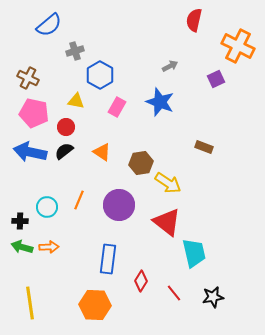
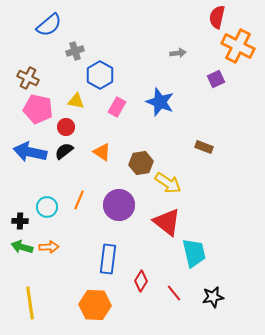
red semicircle: moved 23 px right, 3 px up
gray arrow: moved 8 px right, 13 px up; rotated 21 degrees clockwise
pink pentagon: moved 4 px right, 4 px up
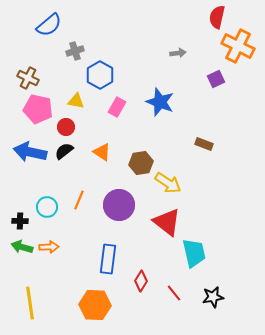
brown rectangle: moved 3 px up
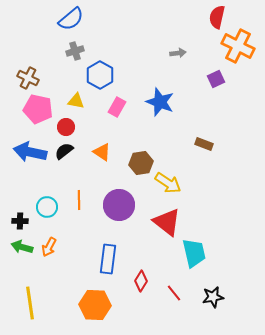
blue semicircle: moved 22 px right, 6 px up
orange line: rotated 24 degrees counterclockwise
orange arrow: rotated 120 degrees clockwise
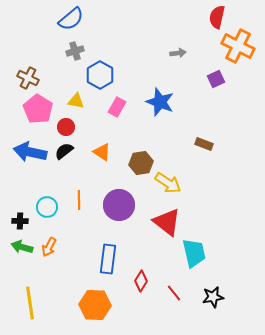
pink pentagon: rotated 20 degrees clockwise
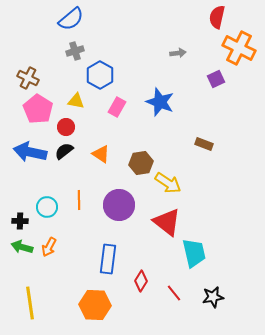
orange cross: moved 1 px right, 2 px down
orange triangle: moved 1 px left, 2 px down
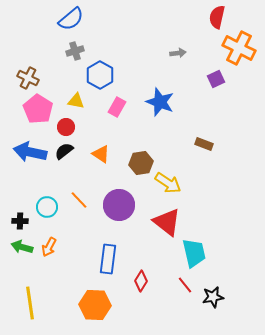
orange line: rotated 42 degrees counterclockwise
red line: moved 11 px right, 8 px up
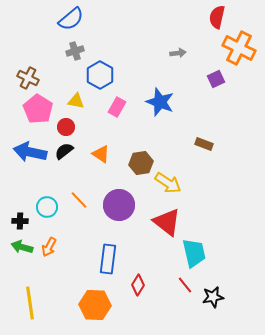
red diamond: moved 3 px left, 4 px down
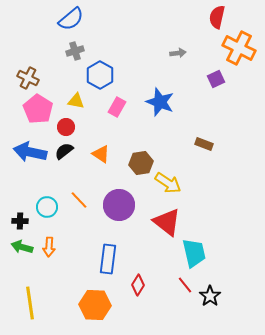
orange arrow: rotated 24 degrees counterclockwise
black star: moved 3 px left, 1 px up; rotated 25 degrees counterclockwise
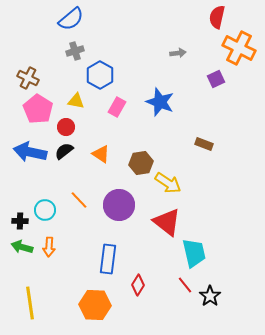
cyan circle: moved 2 px left, 3 px down
